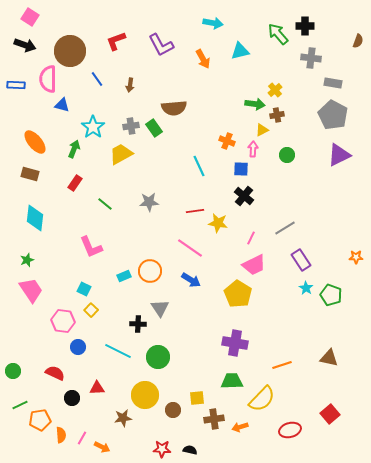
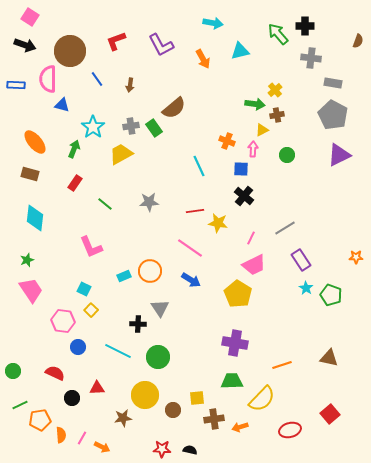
brown semicircle at (174, 108): rotated 35 degrees counterclockwise
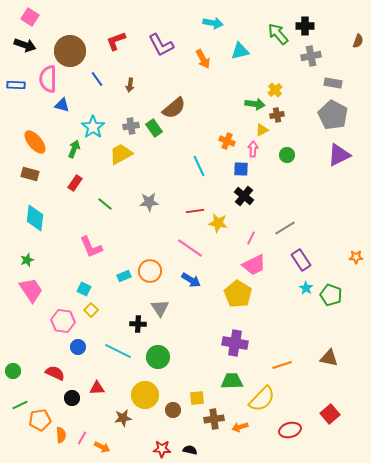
gray cross at (311, 58): moved 2 px up; rotated 18 degrees counterclockwise
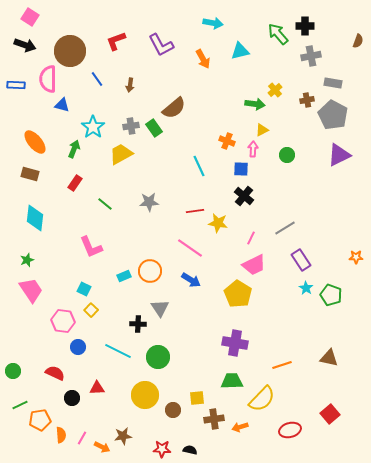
brown cross at (277, 115): moved 30 px right, 15 px up
brown star at (123, 418): moved 18 px down
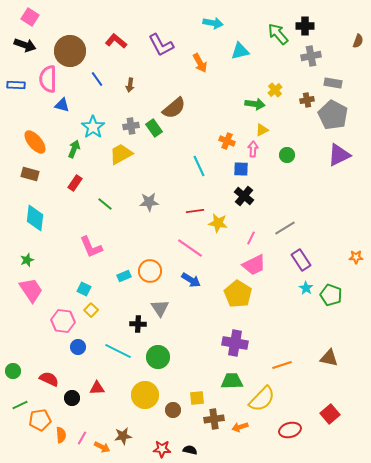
red L-shape at (116, 41): rotated 60 degrees clockwise
orange arrow at (203, 59): moved 3 px left, 4 px down
red semicircle at (55, 373): moved 6 px left, 6 px down
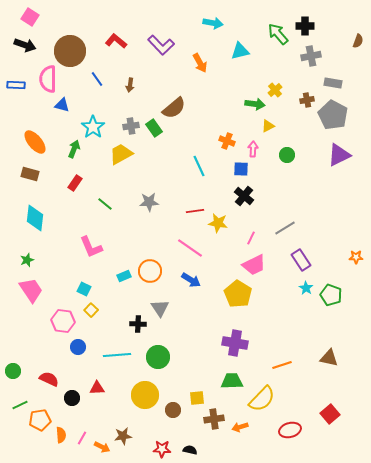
purple L-shape at (161, 45): rotated 16 degrees counterclockwise
yellow triangle at (262, 130): moved 6 px right, 4 px up
cyan line at (118, 351): moved 1 px left, 4 px down; rotated 32 degrees counterclockwise
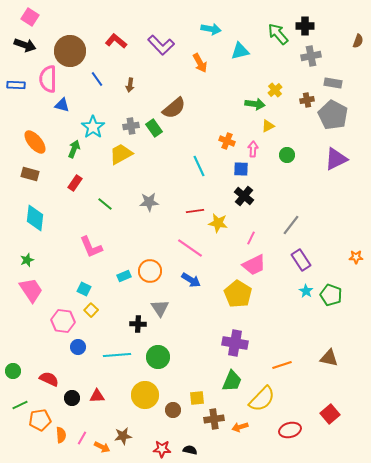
cyan arrow at (213, 23): moved 2 px left, 6 px down
purple triangle at (339, 155): moved 3 px left, 4 px down
gray line at (285, 228): moved 6 px right, 3 px up; rotated 20 degrees counterclockwise
cyan star at (306, 288): moved 3 px down
green trapezoid at (232, 381): rotated 115 degrees clockwise
red triangle at (97, 388): moved 8 px down
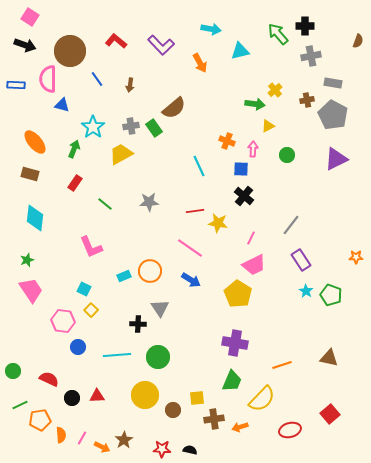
brown star at (123, 436): moved 1 px right, 4 px down; rotated 24 degrees counterclockwise
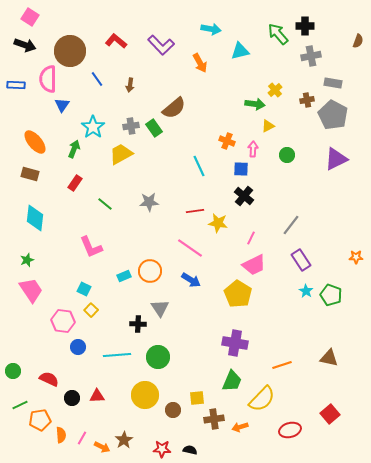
blue triangle at (62, 105): rotated 49 degrees clockwise
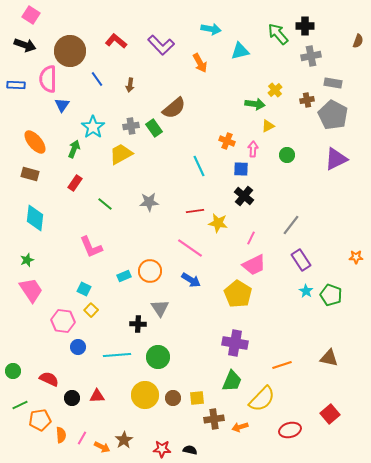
pink square at (30, 17): moved 1 px right, 2 px up
brown circle at (173, 410): moved 12 px up
